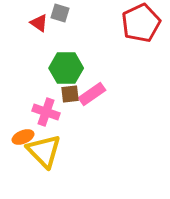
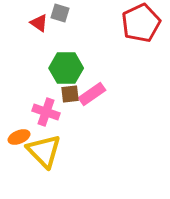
orange ellipse: moved 4 px left
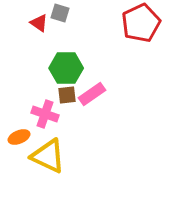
brown square: moved 3 px left, 1 px down
pink cross: moved 1 px left, 2 px down
yellow triangle: moved 4 px right, 5 px down; rotated 21 degrees counterclockwise
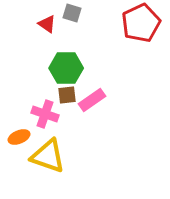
gray square: moved 12 px right
red triangle: moved 8 px right, 1 px down
pink rectangle: moved 6 px down
yellow triangle: rotated 6 degrees counterclockwise
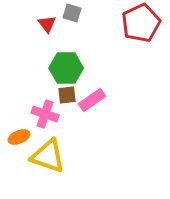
red triangle: rotated 18 degrees clockwise
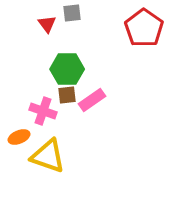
gray square: rotated 24 degrees counterclockwise
red pentagon: moved 3 px right, 5 px down; rotated 12 degrees counterclockwise
green hexagon: moved 1 px right, 1 px down
pink cross: moved 2 px left, 3 px up
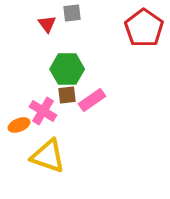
pink cross: rotated 12 degrees clockwise
orange ellipse: moved 12 px up
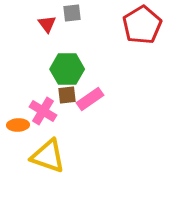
red pentagon: moved 2 px left, 3 px up; rotated 6 degrees clockwise
pink rectangle: moved 2 px left, 1 px up
orange ellipse: moved 1 px left; rotated 20 degrees clockwise
